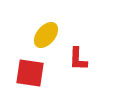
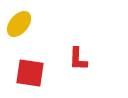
yellow ellipse: moved 27 px left, 11 px up
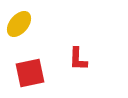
red square: rotated 20 degrees counterclockwise
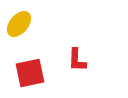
red L-shape: moved 1 px left, 1 px down
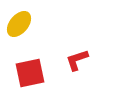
red L-shape: rotated 70 degrees clockwise
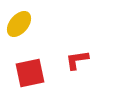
red L-shape: rotated 10 degrees clockwise
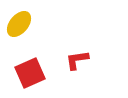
red square: rotated 12 degrees counterclockwise
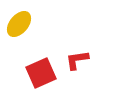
red square: moved 11 px right
